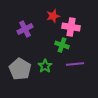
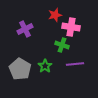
red star: moved 2 px right, 1 px up
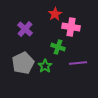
red star: moved 1 px up; rotated 16 degrees counterclockwise
purple cross: rotated 21 degrees counterclockwise
green cross: moved 4 px left, 2 px down
purple line: moved 3 px right, 1 px up
gray pentagon: moved 3 px right, 6 px up; rotated 15 degrees clockwise
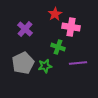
green star: rotated 24 degrees clockwise
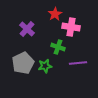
purple cross: moved 2 px right
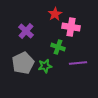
purple cross: moved 1 px left, 2 px down
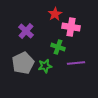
purple line: moved 2 px left
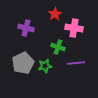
pink cross: moved 3 px right, 1 px down
purple cross: moved 3 px up; rotated 28 degrees counterclockwise
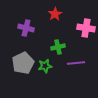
pink cross: moved 12 px right
green cross: rotated 32 degrees counterclockwise
